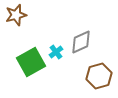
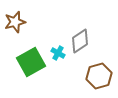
brown star: moved 1 px left, 7 px down
gray diamond: moved 1 px left, 1 px up; rotated 10 degrees counterclockwise
cyan cross: moved 2 px right, 1 px down; rotated 24 degrees counterclockwise
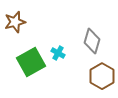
gray diamond: moved 12 px right; rotated 40 degrees counterclockwise
brown hexagon: moved 3 px right; rotated 15 degrees counterclockwise
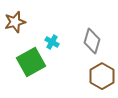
cyan cross: moved 6 px left, 11 px up
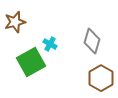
cyan cross: moved 2 px left, 2 px down
brown hexagon: moved 1 px left, 2 px down
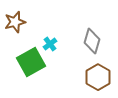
cyan cross: rotated 24 degrees clockwise
brown hexagon: moved 3 px left, 1 px up
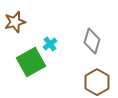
brown hexagon: moved 1 px left, 5 px down
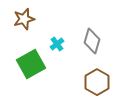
brown star: moved 9 px right, 3 px up
cyan cross: moved 7 px right
green square: moved 2 px down
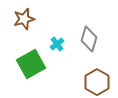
gray diamond: moved 3 px left, 2 px up
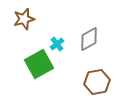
gray diamond: rotated 45 degrees clockwise
green square: moved 8 px right
brown hexagon: rotated 20 degrees clockwise
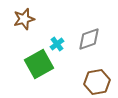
gray diamond: rotated 10 degrees clockwise
